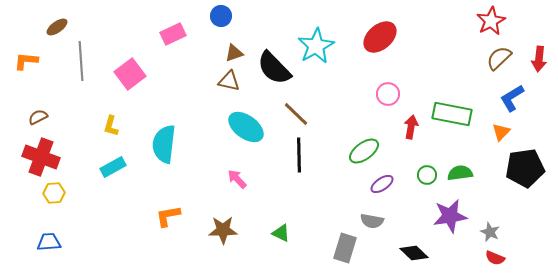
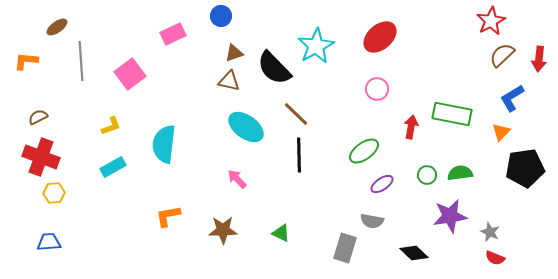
brown semicircle at (499, 58): moved 3 px right, 3 px up
pink circle at (388, 94): moved 11 px left, 5 px up
yellow L-shape at (111, 126): rotated 125 degrees counterclockwise
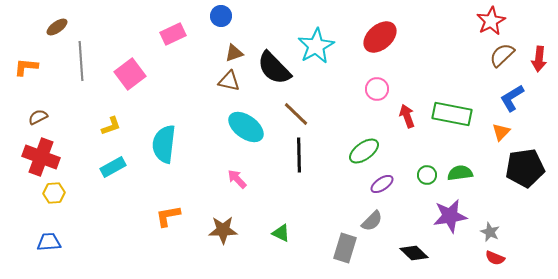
orange L-shape at (26, 61): moved 6 px down
red arrow at (411, 127): moved 4 px left, 11 px up; rotated 30 degrees counterclockwise
gray semicircle at (372, 221): rotated 55 degrees counterclockwise
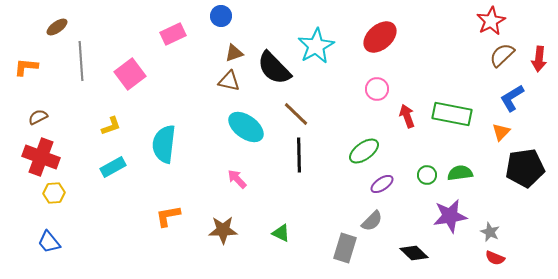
blue trapezoid at (49, 242): rotated 125 degrees counterclockwise
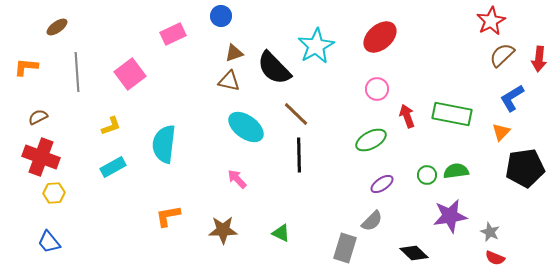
gray line at (81, 61): moved 4 px left, 11 px down
green ellipse at (364, 151): moved 7 px right, 11 px up; rotated 8 degrees clockwise
green semicircle at (460, 173): moved 4 px left, 2 px up
